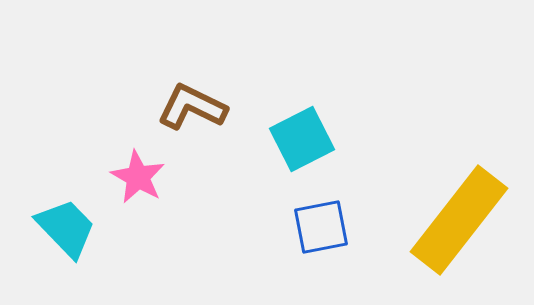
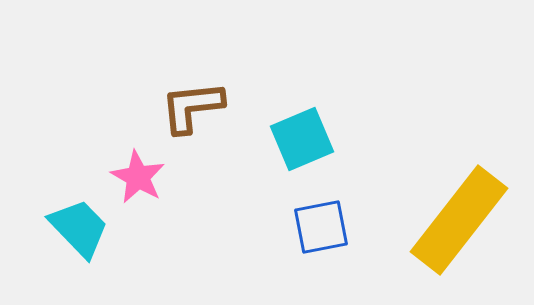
brown L-shape: rotated 32 degrees counterclockwise
cyan square: rotated 4 degrees clockwise
cyan trapezoid: moved 13 px right
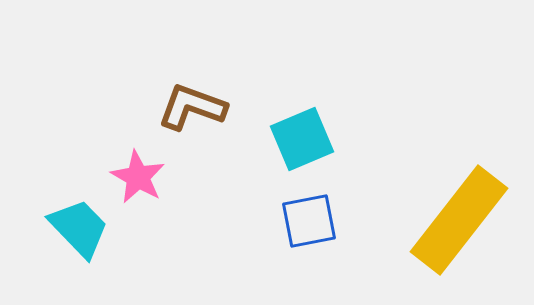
brown L-shape: rotated 26 degrees clockwise
blue square: moved 12 px left, 6 px up
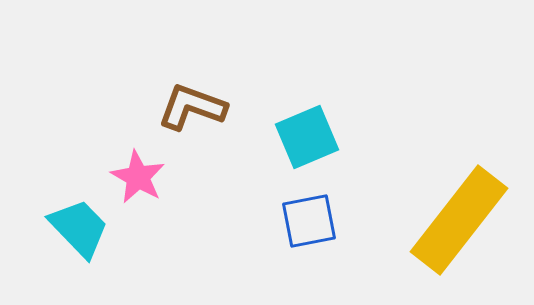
cyan square: moved 5 px right, 2 px up
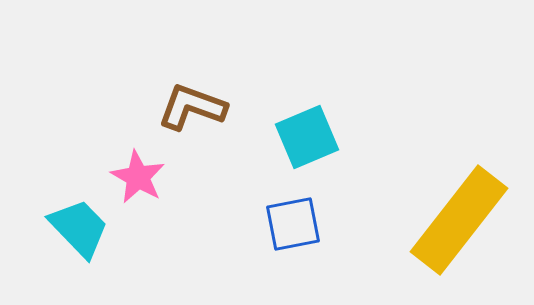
blue square: moved 16 px left, 3 px down
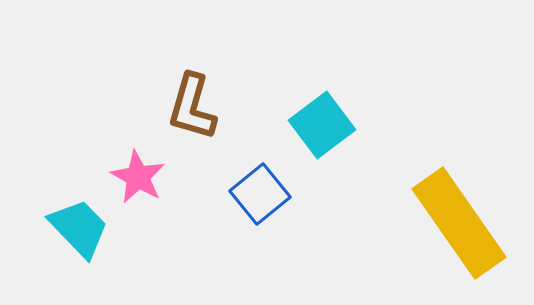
brown L-shape: rotated 94 degrees counterclockwise
cyan square: moved 15 px right, 12 px up; rotated 14 degrees counterclockwise
yellow rectangle: moved 3 px down; rotated 73 degrees counterclockwise
blue square: moved 33 px left, 30 px up; rotated 28 degrees counterclockwise
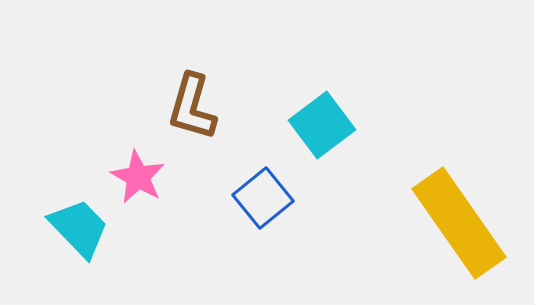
blue square: moved 3 px right, 4 px down
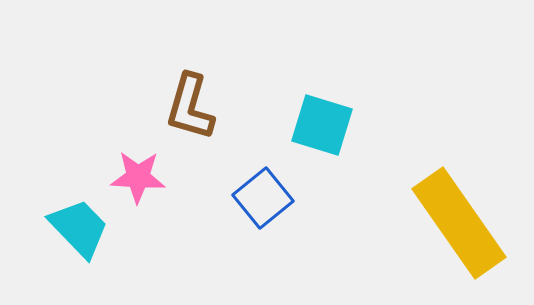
brown L-shape: moved 2 px left
cyan square: rotated 36 degrees counterclockwise
pink star: rotated 26 degrees counterclockwise
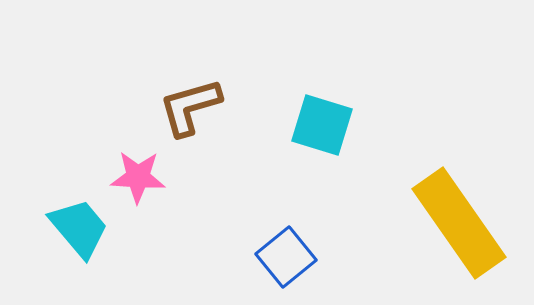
brown L-shape: rotated 58 degrees clockwise
blue square: moved 23 px right, 59 px down
cyan trapezoid: rotated 4 degrees clockwise
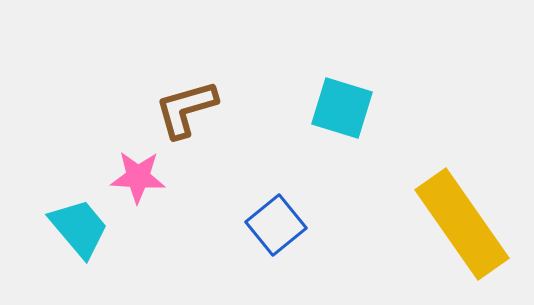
brown L-shape: moved 4 px left, 2 px down
cyan square: moved 20 px right, 17 px up
yellow rectangle: moved 3 px right, 1 px down
blue square: moved 10 px left, 32 px up
